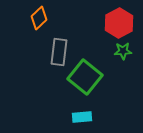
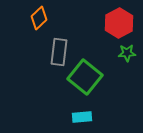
green star: moved 4 px right, 2 px down
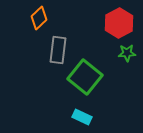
gray rectangle: moved 1 px left, 2 px up
cyan rectangle: rotated 30 degrees clockwise
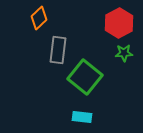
green star: moved 3 px left
cyan rectangle: rotated 18 degrees counterclockwise
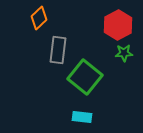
red hexagon: moved 1 px left, 2 px down
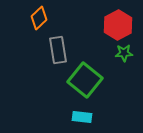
gray rectangle: rotated 16 degrees counterclockwise
green square: moved 3 px down
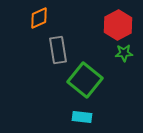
orange diamond: rotated 20 degrees clockwise
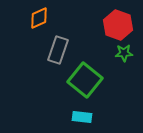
red hexagon: rotated 12 degrees counterclockwise
gray rectangle: rotated 28 degrees clockwise
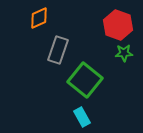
cyan rectangle: rotated 54 degrees clockwise
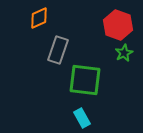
green star: rotated 24 degrees counterclockwise
green square: rotated 32 degrees counterclockwise
cyan rectangle: moved 1 px down
